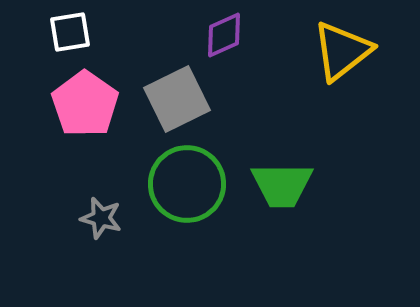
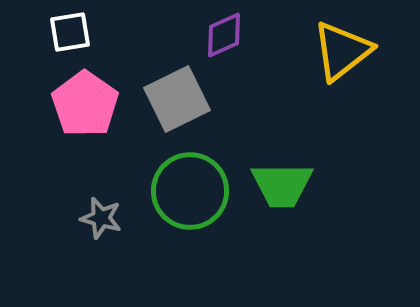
green circle: moved 3 px right, 7 px down
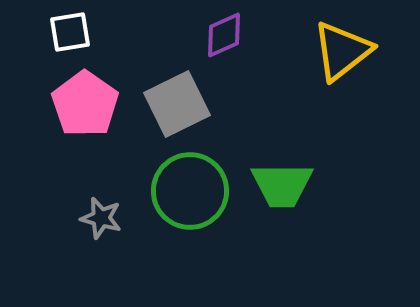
gray square: moved 5 px down
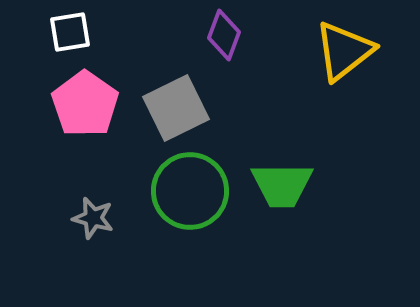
purple diamond: rotated 45 degrees counterclockwise
yellow triangle: moved 2 px right
gray square: moved 1 px left, 4 px down
gray star: moved 8 px left
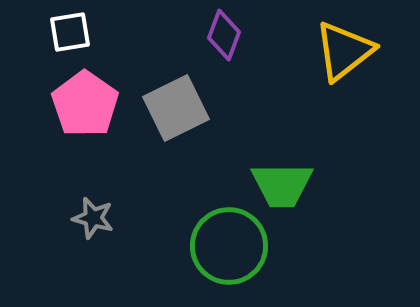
green circle: moved 39 px right, 55 px down
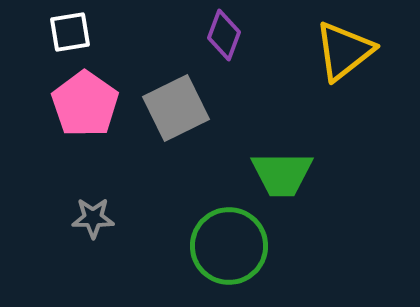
green trapezoid: moved 11 px up
gray star: rotated 15 degrees counterclockwise
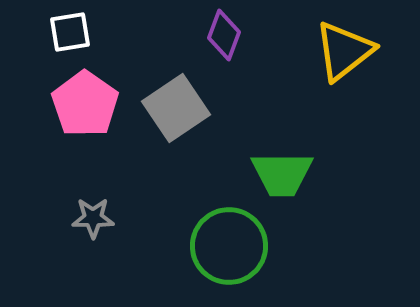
gray square: rotated 8 degrees counterclockwise
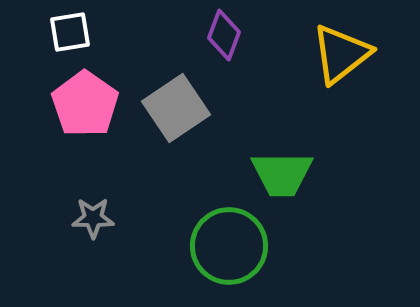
yellow triangle: moved 3 px left, 3 px down
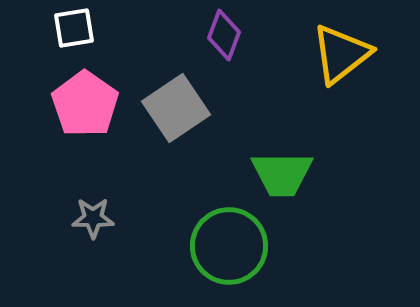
white square: moved 4 px right, 4 px up
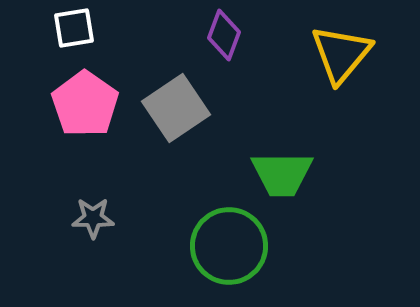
yellow triangle: rotated 12 degrees counterclockwise
